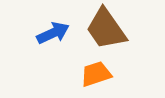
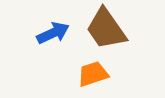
orange trapezoid: moved 3 px left
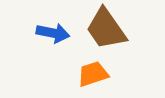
blue arrow: rotated 36 degrees clockwise
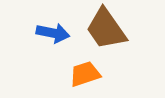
orange trapezoid: moved 8 px left
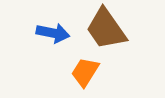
orange trapezoid: moved 2 px up; rotated 40 degrees counterclockwise
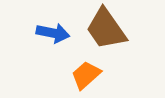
orange trapezoid: moved 1 px right, 3 px down; rotated 16 degrees clockwise
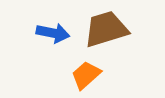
brown trapezoid: rotated 108 degrees clockwise
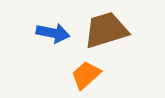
brown trapezoid: moved 1 px down
